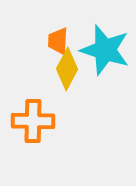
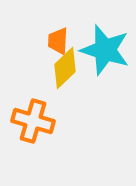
yellow diamond: moved 2 px left, 1 px up; rotated 18 degrees clockwise
orange cross: rotated 15 degrees clockwise
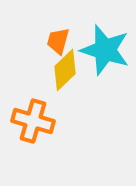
orange trapezoid: rotated 12 degrees clockwise
yellow diamond: moved 2 px down
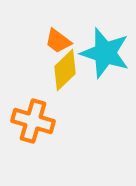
orange trapezoid: rotated 68 degrees counterclockwise
cyan star: moved 3 px down
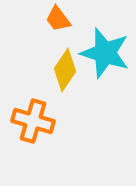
orange trapezoid: moved 22 px up; rotated 16 degrees clockwise
yellow diamond: rotated 12 degrees counterclockwise
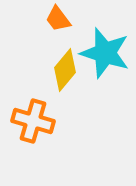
yellow diamond: rotated 6 degrees clockwise
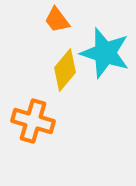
orange trapezoid: moved 1 px left, 1 px down
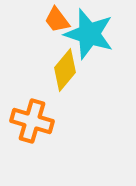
cyan star: moved 16 px left, 19 px up
orange cross: moved 1 px left
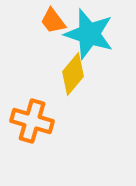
orange trapezoid: moved 4 px left, 1 px down
yellow diamond: moved 8 px right, 4 px down
